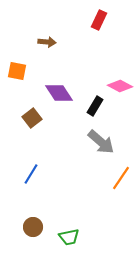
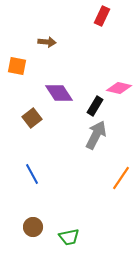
red rectangle: moved 3 px right, 4 px up
orange square: moved 5 px up
pink diamond: moved 1 px left, 2 px down; rotated 15 degrees counterclockwise
gray arrow: moved 5 px left, 7 px up; rotated 104 degrees counterclockwise
blue line: moved 1 px right; rotated 60 degrees counterclockwise
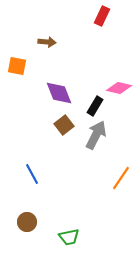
purple diamond: rotated 12 degrees clockwise
brown square: moved 32 px right, 7 px down
brown circle: moved 6 px left, 5 px up
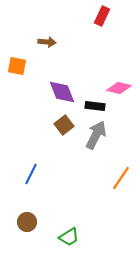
purple diamond: moved 3 px right, 1 px up
black rectangle: rotated 66 degrees clockwise
blue line: moved 1 px left; rotated 55 degrees clockwise
green trapezoid: rotated 20 degrees counterclockwise
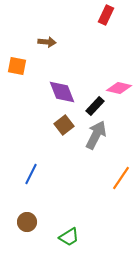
red rectangle: moved 4 px right, 1 px up
black rectangle: rotated 54 degrees counterclockwise
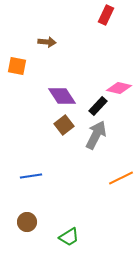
purple diamond: moved 4 px down; rotated 12 degrees counterclockwise
black rectangle: moved 3 px right
blue line: moved 2 px down; rotated 55 degrees clockwise
orange line: rotated 30 degrees clockwise
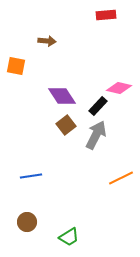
red rectangle: rotated 60 degrees clockwise
brown arrow: moved 1 px up
orange square: moved 1 px left
brown square: moved 2 px right
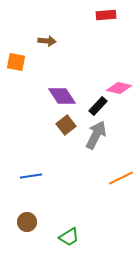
orange square: moved 4 px up
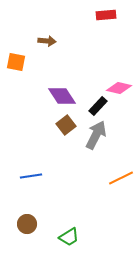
brown circle: moved 2 px down
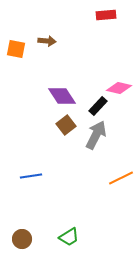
orange square: moved 13 px up
brown circle: moved 5 px left, 15 px down
